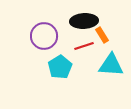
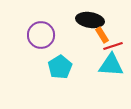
black ellipse: moved 6 px right, 1 px up; rotated 12 degrees clockwise
purple circle: moved 3 px left, 1 px up
red line: moved 29 px right
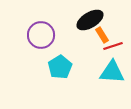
black ellipse: rotated 40 degrees counterclockwise
cyan triangle: moved 1 px right, 7 px down
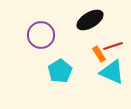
orange rectangle: moved 3 px left, 19 px down
cyan pentagon: moved 4 px down
cyan triangle: rotated 20 degrees clockwise
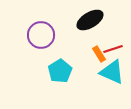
red line: moved 3 px down
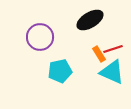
purple circle: moved 1 px left, 2 px down
cyan pentagon: rotated 20 degrees clockwise
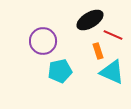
purple circle: moved 3 px right, 4 px down
red line: moved 14 px up; rotated 42 degrees clockwise
orange rectangle: moved 1 px left, 3 px up; rotated 14 degrees clockwise
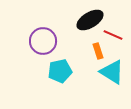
cyan triangle: rotated 8 degrees clockwise
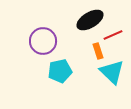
red line: rotated 48 degrees counterclockwise
cyan triangle: rotated 12 degrees clockwise
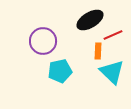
orange rectangle: rotated 21 degrees clockwise
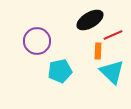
purple circle: moved 6 px left
